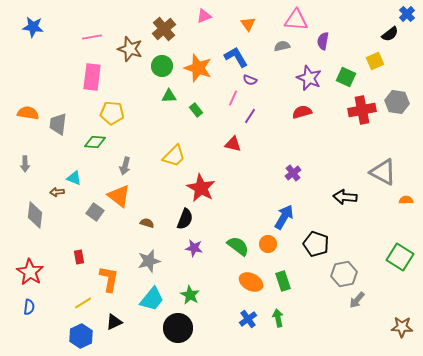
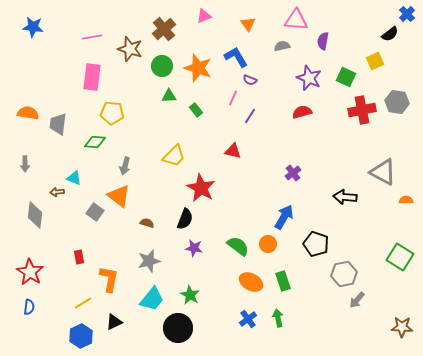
red triangle at (233, 144): moved 7 px down
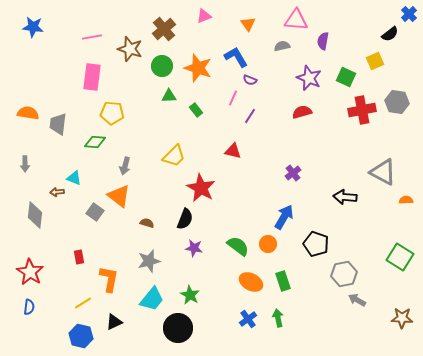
blue cross at (407, 14): moved 2 px right
gray arrow at (357, 300): rotated 78 degrees clockwise
brown star at (402, 327): moved 9 px up
blue hexagon at (81, 336): rotated 20 degrees counterclockwise
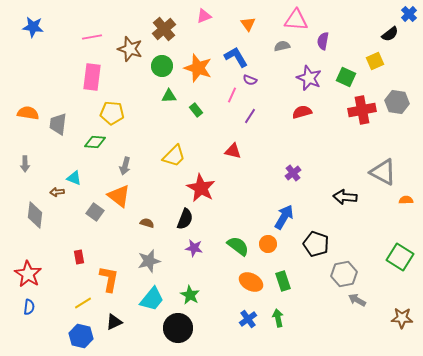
pink line at (233, 98): moved 1 px left, 3 px up
red star at (30, 272): moved 2 px left, 2 px down
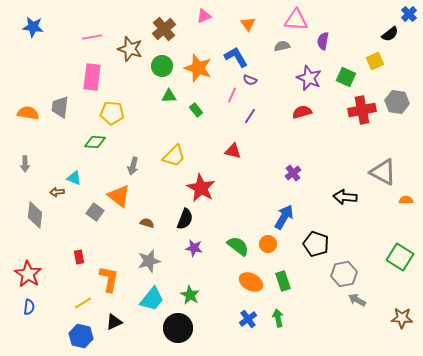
gray trapezoid at (58, 124): moved 2 px right, 17 px up
gray arrow at (125, 166): moved 8 px right
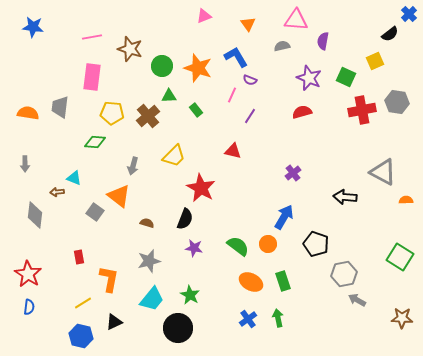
brown cross at (164, 29): moved 16 px left, 87 px down
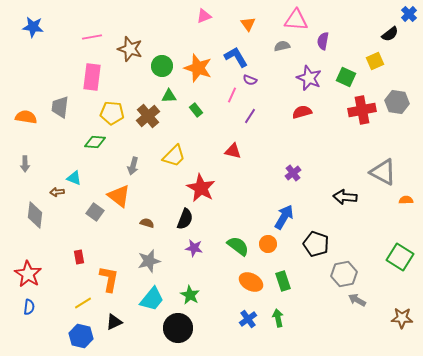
orange semicircle at (28, 113): moved 2 px left, 4 px down
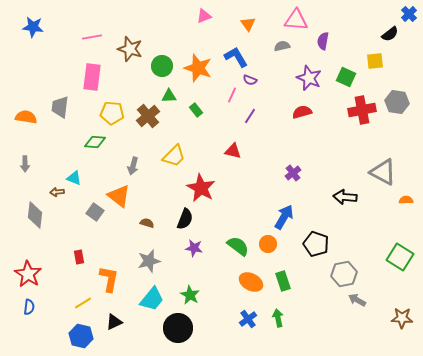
yellow square at (375, 61): rotated 18 degrees clockwise
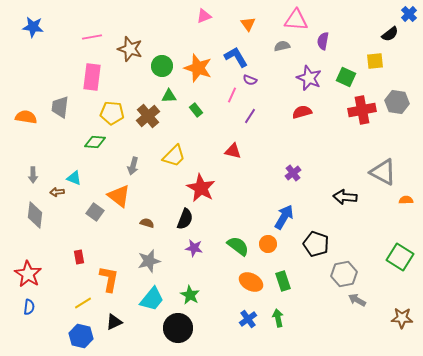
gray arrow at (25, 164): moved 8 px right, 11 px down
